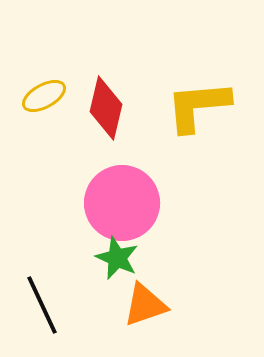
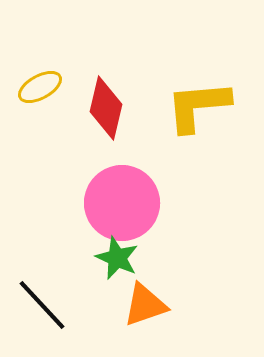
yellow ellipse: moved 4 px left, 9 px up
black line: rotated 18 degrees counterclockwise
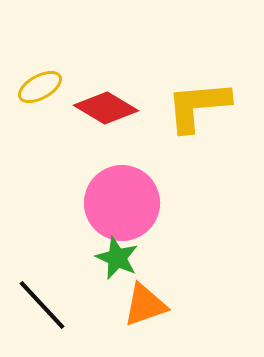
red diamond: rotated 72 degrees counterclockwise
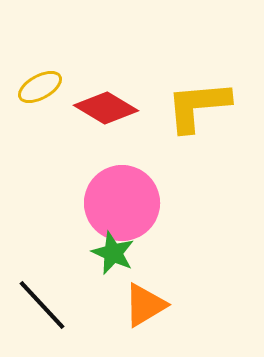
green star: moved 4 px left, 5 px up
orange triangle: rotated 12 degrees counterclockwise
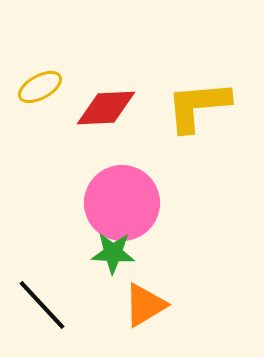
red diamond: rotated 34 degrees counterclockwise
green star: rotated 21 degrees counterclockwise
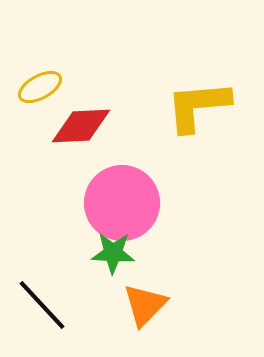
red diamond: moved 25 px left, 18 px down
orange triangle: rotated 15 degrees counterclockwise
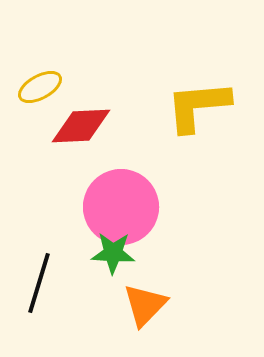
pink circle: moved 1 px left, 4 px down
black line: moved 3 px left, 22 px up; rotated 60 degrees clockwise
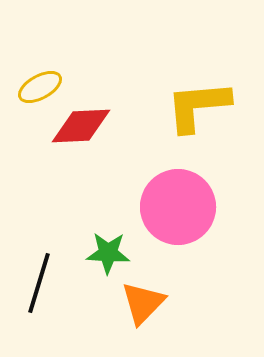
pink circle: moved 57 px right
green star: moved 5 px left
orange triangle: moved 2 px left, 2 px up
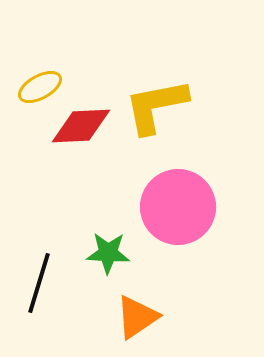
yellow L-shape: moved 42 px left; rotated 6 degrees counterclockwise
orange triangle: moved 6 px left, 14 px down; rotated 12 degrees clockwise
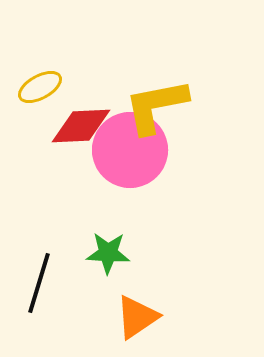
pink circle: moved 48 px left, 57 px up
